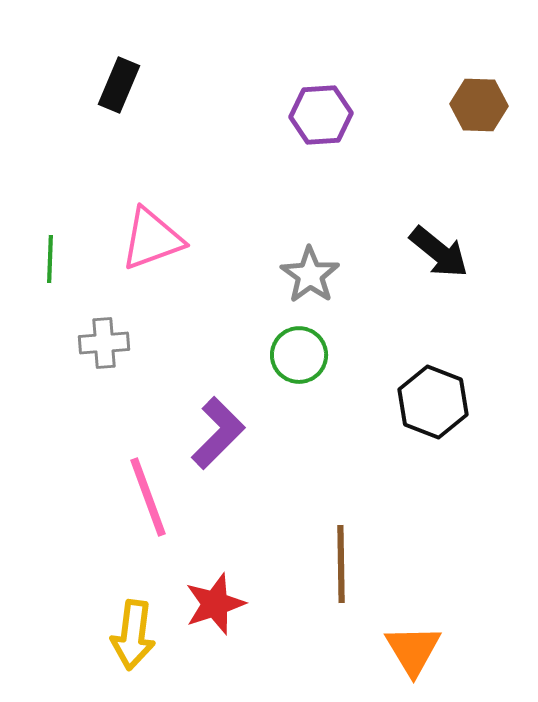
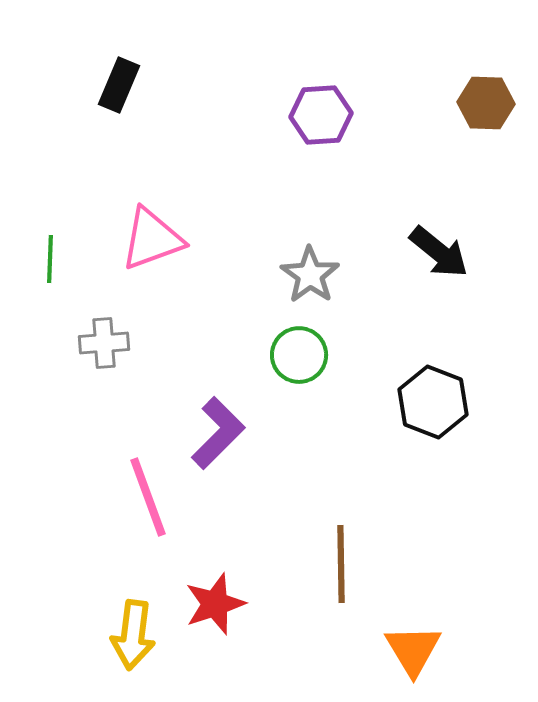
brown hexagon: moved 7 px right, 2 px up
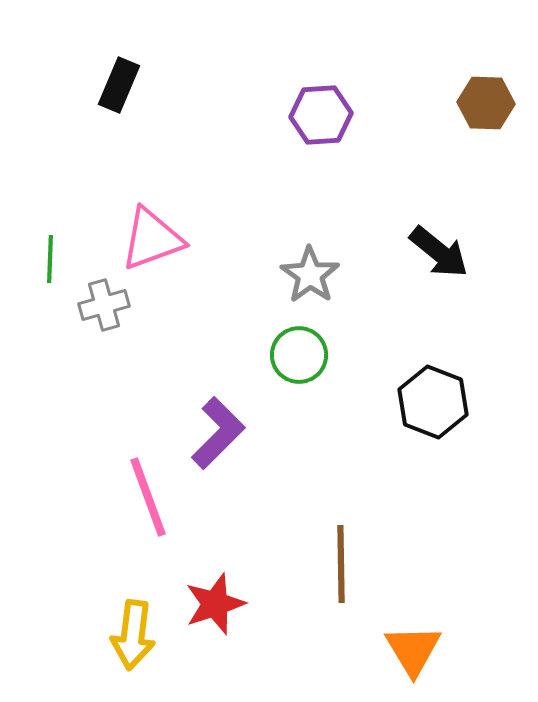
gray cross: moved 38 px up; rotated 12 degrees counterclockwise
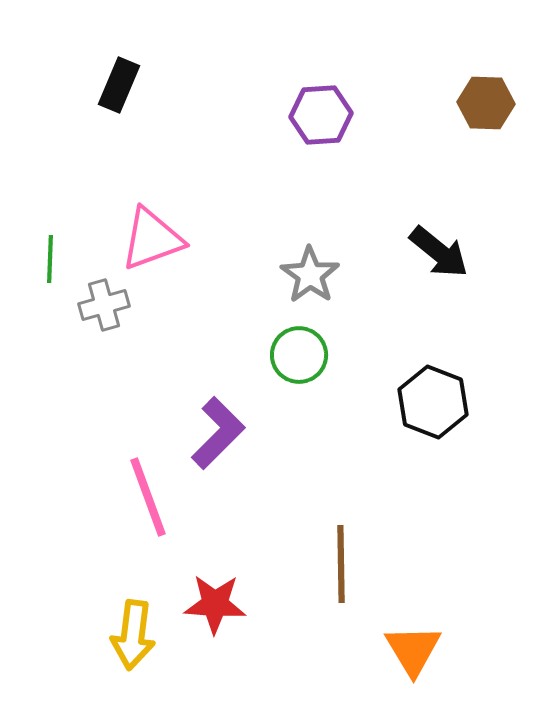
red star: rotated 22 degrees clockwise
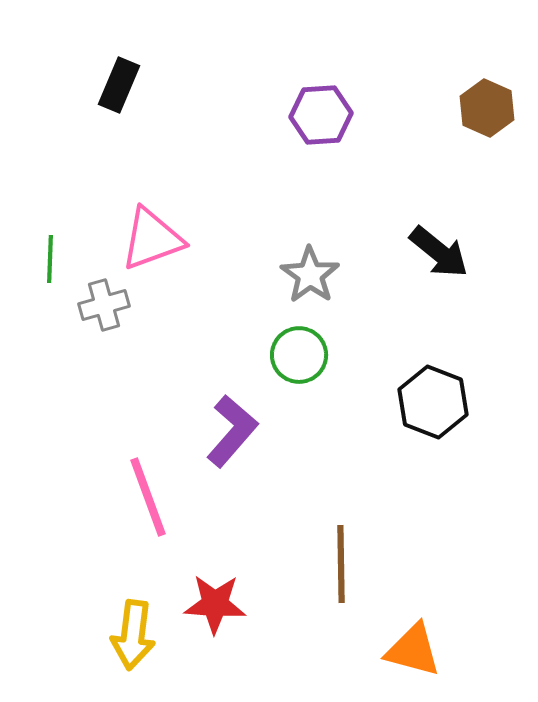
brown hexagon: moved 1 px right, 5 px down; rotated 22 degrees clockwise
purple L-shape: moved 14 px right, 2 px up; rotated 4 degrees counterclockwise
orange triangle: rotated 44 degrees counterclockwise
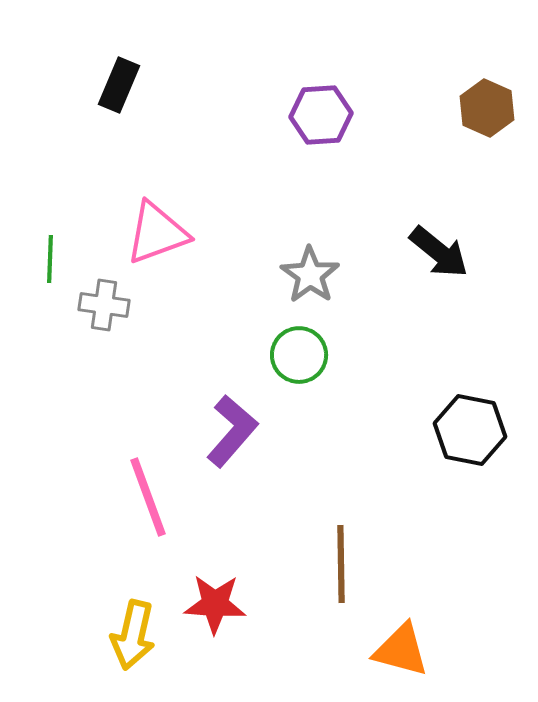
pink triangle: moved 5 px right, 6 px up
gray cross: rotated 24 degrees clockwise
black hexagon: moved 37 px right, 28 px down; rotated 10 degrees counterclockwise
yellow arrow: rotated 6 degrees clockwise
orange triangle: moved 12 px left
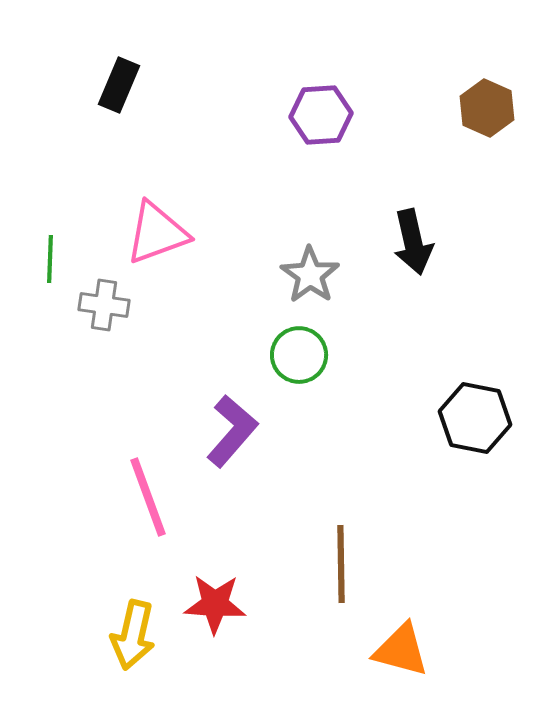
black arrow: moved 26 px left, 10 px up; rotated 38 degrees clockwise
black hexagon: moved 5 px right, 12 px up
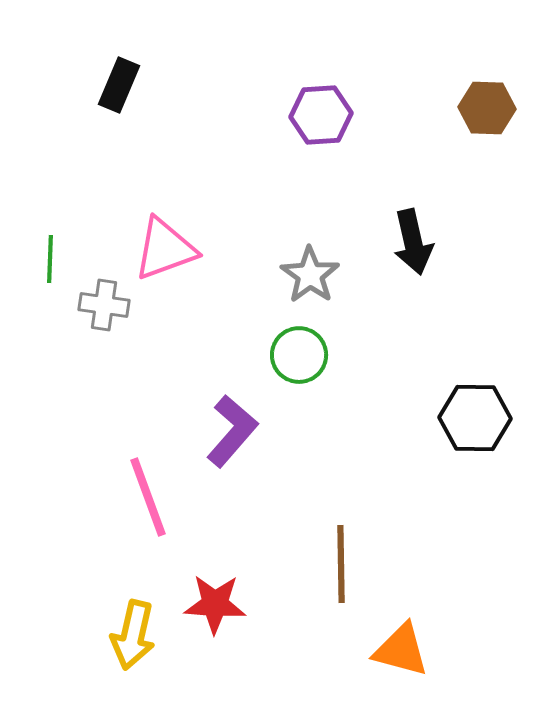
brown hexagon: rotated 22 degrees counterclockwise
pink triangle: moved 8 px right, 16 px down
black hexagon: rotated 10 degrees counterclockwise
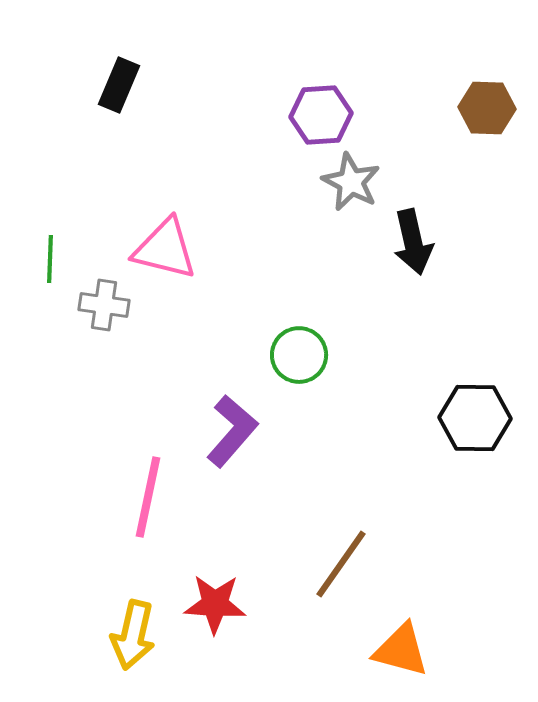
pink triangle: rotated 34 degrees clockwise
gray star: moved 41 px right, 93 px up; rotated 8 degrees counterclockwise
pink line: rotated 32 degrees clockwise
brown line: rotated 36 degrees clockwise
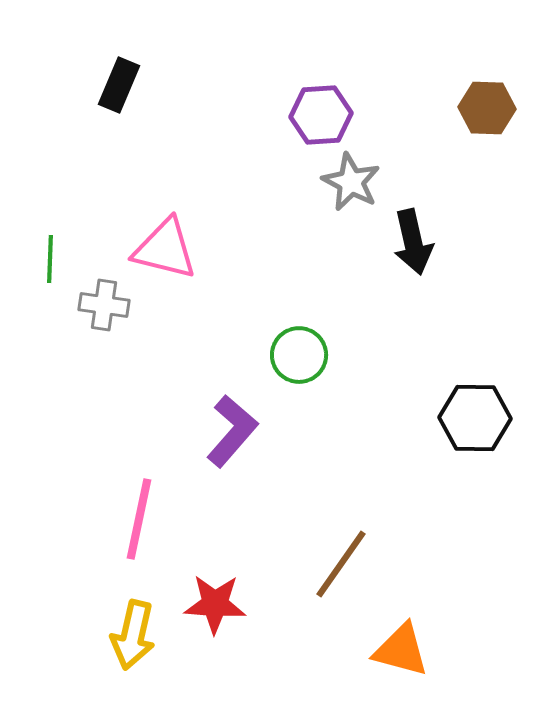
pink line: moved 9 px left, 22 px down
